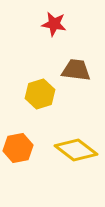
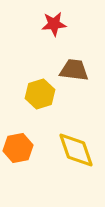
red star: rotated 15 degrees counterclockwise
brown trapezoid: moved 2 px left
yellow diamond: rotated 33 degrees clockwise
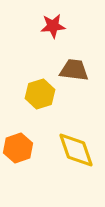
red star: moved 1 px left, 2 px down
orange hexagon: rotated 8 degrees counterclockwise
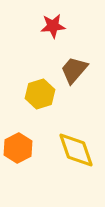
brown trapezoid: rotated 56 degrees counterclockwise
orange hexagon: rotated 8 degrees counterclockwise
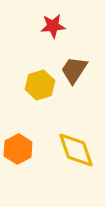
brown trapezoid: rotated 8 degrees counterclockwise
yellow hexagon: moved 9 px up
orange hexagon: moved 1 px down
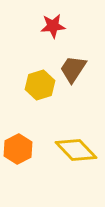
brown trapezoid: moved 1 px left, 1 px up
yellow diamond: rotated 24 degrees counterclockwise
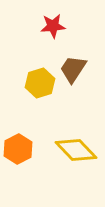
yellow hexagon: moved 2 px up
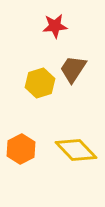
red star: moved 2 px right
orange hexagon: moved 3 px right
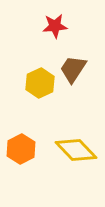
yellow hexagon: rotated 8 degrees counterclockwise
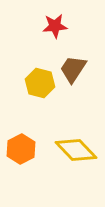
yellow hexagon: rotated 20 degrees counterclockwise
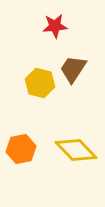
orange hexagon: rotated 16 degrees clockwise
